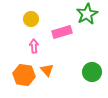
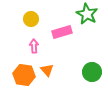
green star: rotated 15 degrees counterclockwise
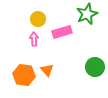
green star: rotated 20 degrees clockwise
yellow circle: moved 7 px right
pink arrow: moved 7 px up
green circle: moved 3 px right, 5 px up
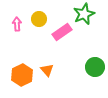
green star: moved 3 px left
yellow circle: moved 1 px right
pink rectangle: rotated 18 degrees counterclockwise
pink arrow: moved 17 px left, 15 px up
orange hexagon: moved 2 px left; rotated 25 degrees clockwise
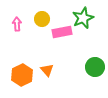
green star: moved 1 px left, 4 px down
yellow circle: moved 3 px right
pink rectangle: rotated 24 degrees clockwise
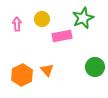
pink rectangle: moved 4 px down
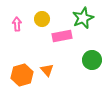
green circle: moved 3 px left, 7 px up
orange hexagon: rotated 10 degrees clockwise
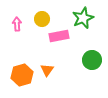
pink rectangle: moved 3 px left
orange triangle: rotated 16 degrees clockwise
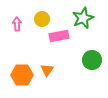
orange hexagon: rotated 15 degrees clockwise
